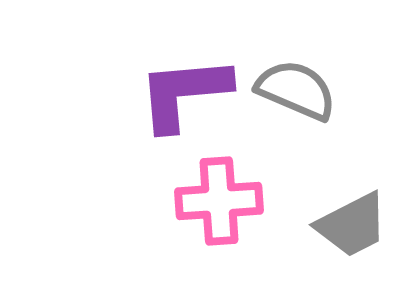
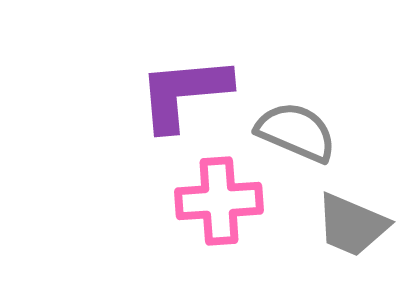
gray semicircle: moved 42 px down
gray trapezoid: rotated 50 degrees clockwise
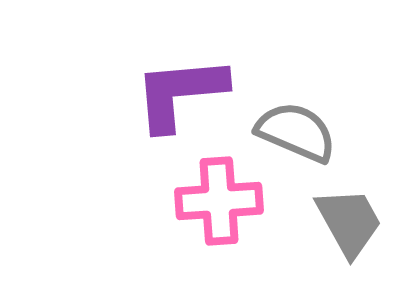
purple L-shape: moved 4 px left
gray trapezoid: moved 3 px left, 3 px up; rotated 142 degrees counterclockwise
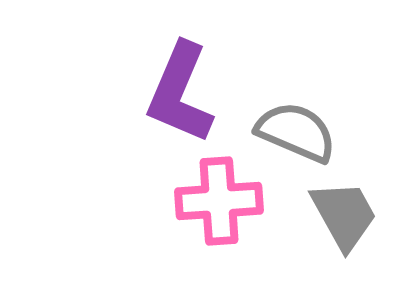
purple L-shape: rotated 62 degrees counterclockwise
gray trapezoid: moved 5 px left, 7 px up
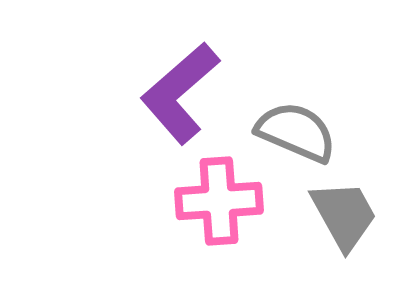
purple L-shape: rotated 26 degrees clockwise
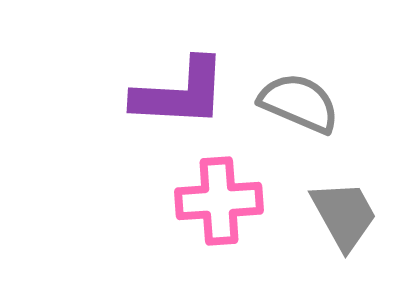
purple L-shape: rotated 136 degrees counterclockwise
gray semicircle: moved 3 px right, 29 px up
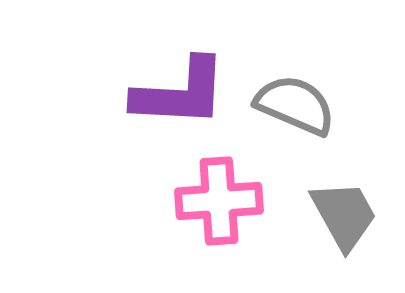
gray semicircle: moved 4 px left, 2 px down
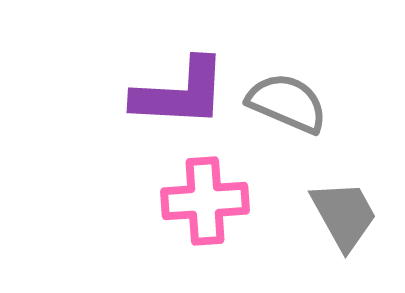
gray semicircle: moved 8 px left, 2 px up
pink cross: moved 14 px left
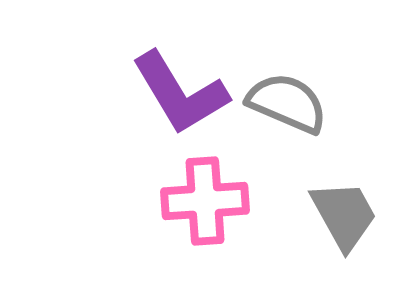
purple L-shape: rotated 56 degrees clockwise
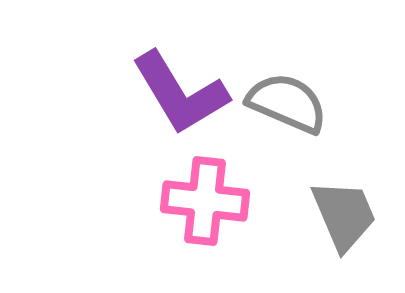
pink cross: rotated 10 degrees clockwise
gray trapezoid: rotated 6 degrees clockwise
